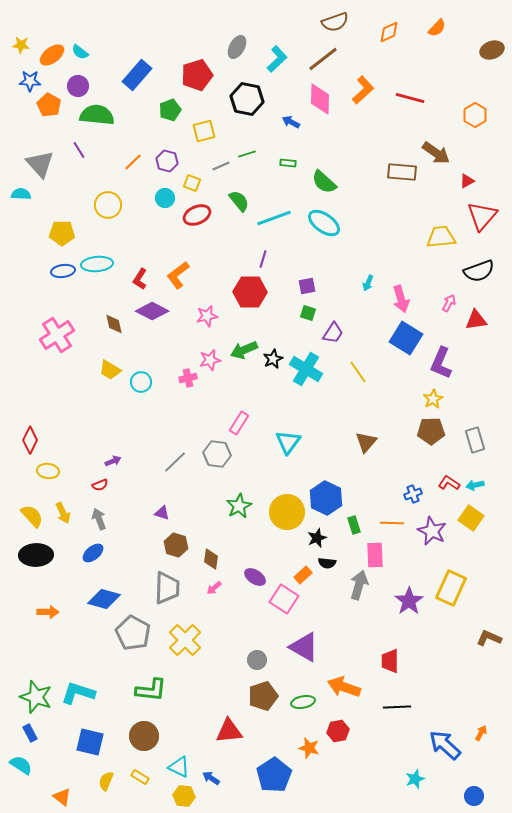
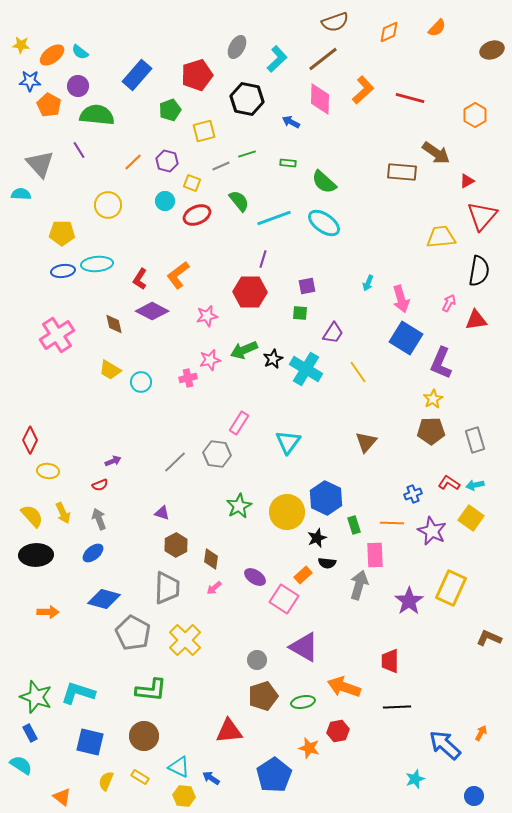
cyan circle at (165, 198): moved 3 px down
black semicircle at (479, 271): rotated 60 degrees counterclockwise
green square at (308, 313): moved 8 px left; rotated 14 degrees counterclockwise
brown hexagon at (176, 545): rotated 15 degrees clockwise
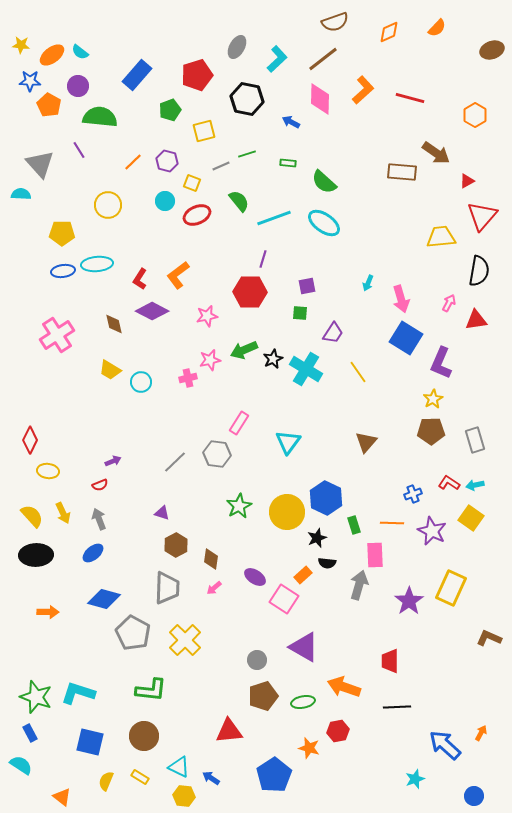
green semicircle at (97, 115): moved 3 px right, 2 px down
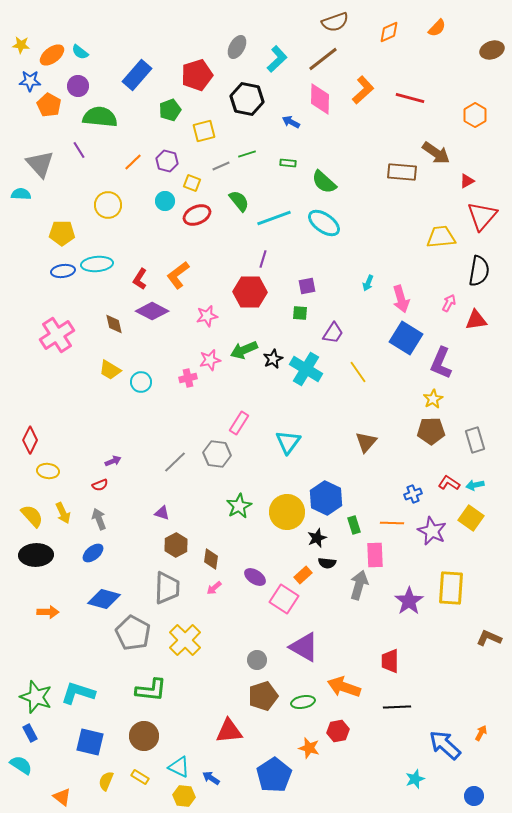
yellow rectangle at (451, 588): rotated 20 degrees counterclockwise
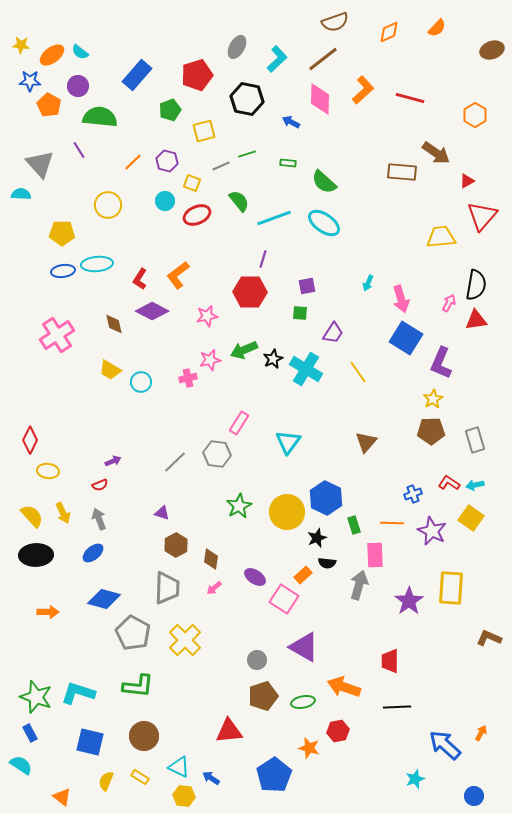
black semicircle at (479, 271): moved 3 px left, 14 px down
green L-shape at (151, 690): moved 13 px left, 4 px up
